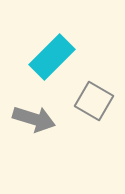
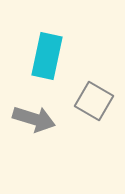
cyan rectangle: moved 5 px left, 1 px up; rotated 33 degrees counterclockwise
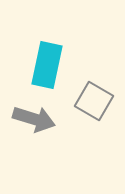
cyan rectangle: moved 9 px down
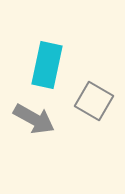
gray arrow: rotated 12 degrees clockwise
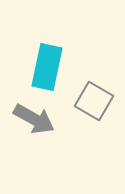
cyan rectangle: moved 2 px down
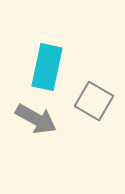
gray arrow: moved 2 px right
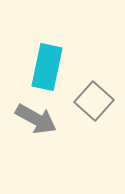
gray square: rotated 12 degrees clockwise
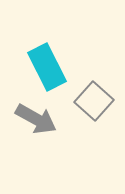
cyan rectangle: rotated 39 degrees counterclockwise
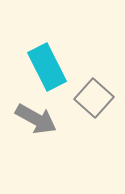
gray square: moved 3 px up
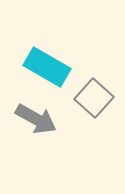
cyan rectangle: rotated 33 degrees counterclockwise
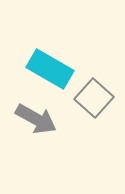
cyan rectangle: moved 3 px right, 2 px down
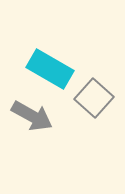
gray arrow: moved 4 px left, 3 px up
